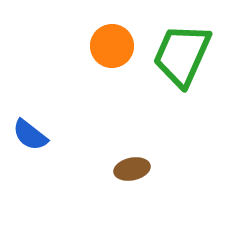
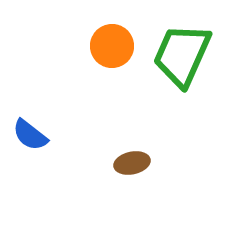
brown ellipse: moved 6 px up
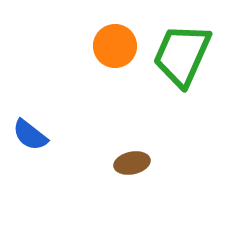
orange circle: moved 3 px right
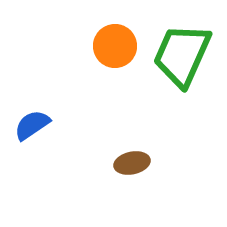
blue semicircle: moved 2 px right, 10 px up; rotated 108 degrees clockwise
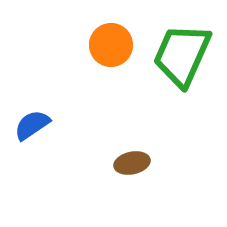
orange circle: moved 4 px left, 1 px up
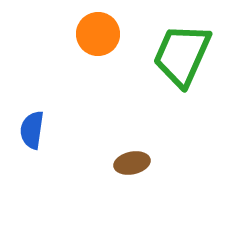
orange circle: moved 13 px left, 11 px up
blue semicircle: moved 5 px down; rotated 48 degrees counterclockwise
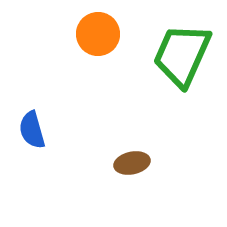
blue semicircle: rotated 24 degrees counterclockwise
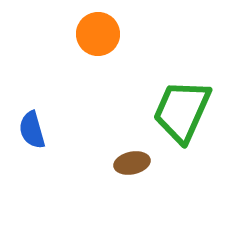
green trapezoid: moved 56 px down
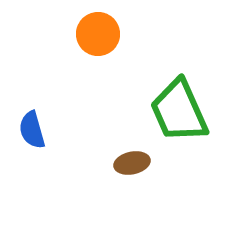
green trapezoid: moved 3 px left; rotated 48 degrees counterclockwise
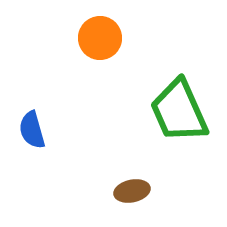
orange circle: moved 2 px right, 4 px down
brown ellipse: moved 28 px down
